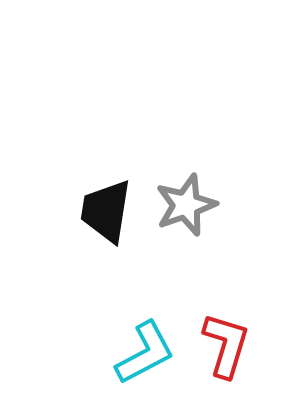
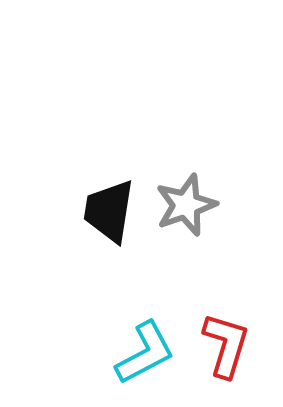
black trapezoid: moved 3 px right
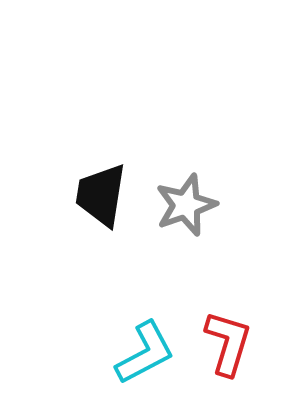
black trapezoid: moved 8 px left, 16 px up
red L-shape: moved 2 px right, 2 px up
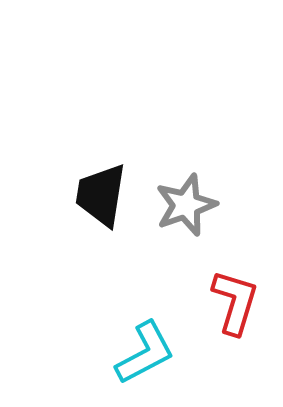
red L-shape: moved 7 px right, 41 px up
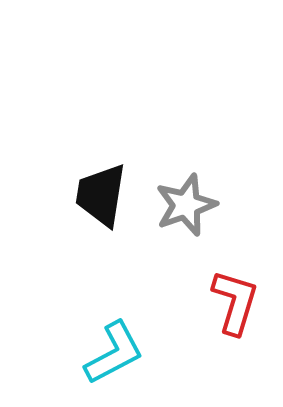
cyan L-shape: moved 31 px left
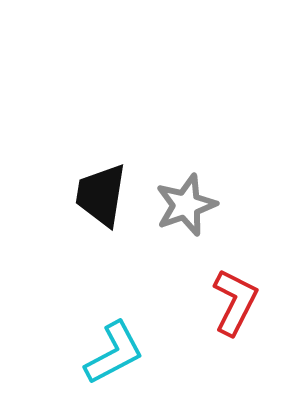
red L-shape: rotated 10 degrees clockwise
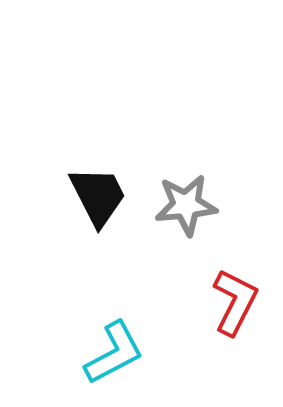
black trapezoid: moved 3 px left, 1 px down; rotated 144 degrees clockwise
gray star: rotated 14 degrees clockwise
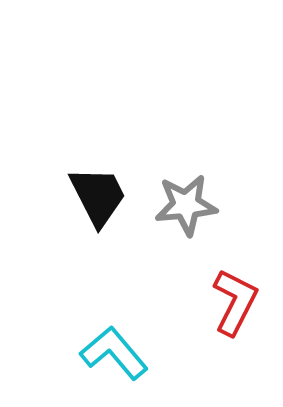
cyan L-shape: rotated 102 degrees counterclockwise
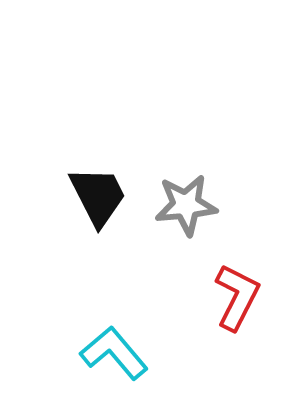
red L-shape: moved 2 px right, 5 px up
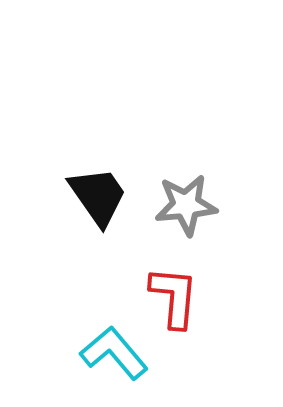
black trapezoid: rotated 8 degrees counterclockwise
red L-shape: moved 63 px left; rotated 22 degrees counterclockwise
